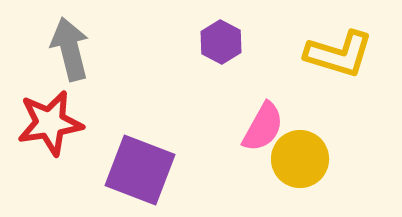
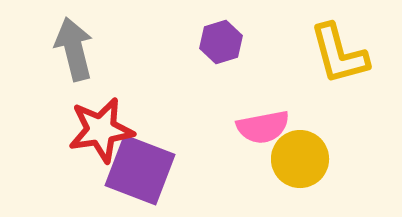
purple hexagon: rotated 15 degrees clockwise
gray arrow: moved 4 px right
yellow L-shape: rotated 58 degrees clockwise
red star: moved 51 px right, 7 px down
pink semicircle: rotated 50 degrees clockwise
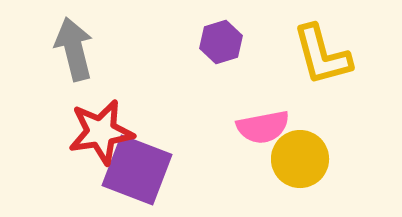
yellow L-shape: moved 17 px left, 1 px down
red star: moved 2 px down
purple square: moved 3 px left
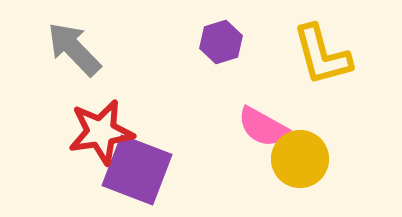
gray arrow: rotated 30 degrees counterclockwise
pink semicircle: rotated 40 degrees clockwise
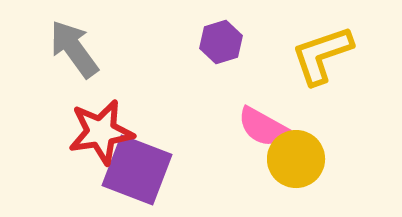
gray arrow: rotated 8 degrees clockwise
yellow L-shape: rotated 86 degrees clockwise
yellow circle: moved 4 px left
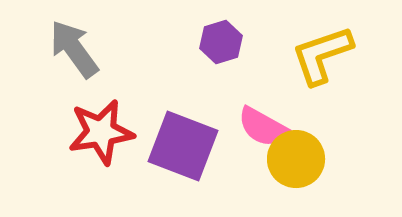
purple square: moved 46 px right, 24 px up
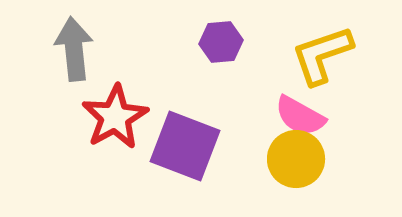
purple hexagon: rotated 12 degrees clockwise
gray arrow: rotated 30 degrees clockwise
pink semicircle: moved 37 px right, 11 px up
red star: moved 14 px right, 15 px up; rotated 20 degrees counterclockwise
purple square: moved 2 px right
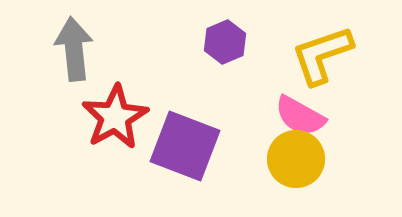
purple hexagon: moved 4 px right; rotated 18 degrees counterclockwise
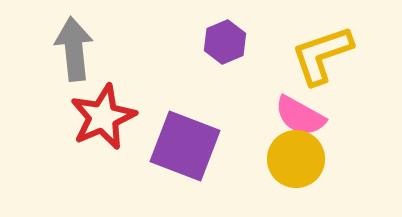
red star: moved 12 px left; rotated 6 degrees clockwise
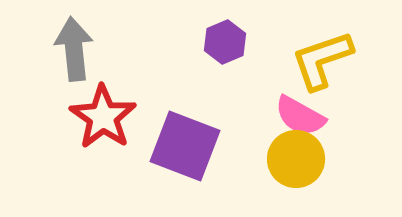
yellow L-shape: moved 5 px down
red star: rotated 14 degrees counterclockwise
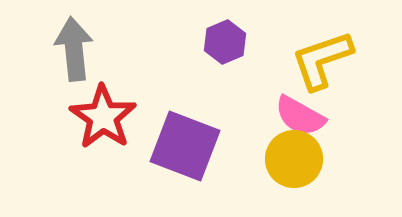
yellow circle: moved 2 px left
